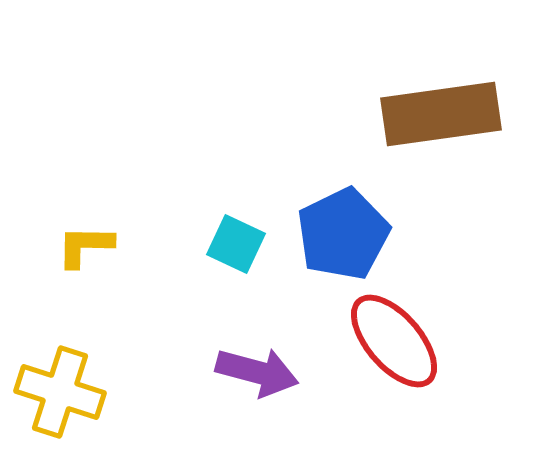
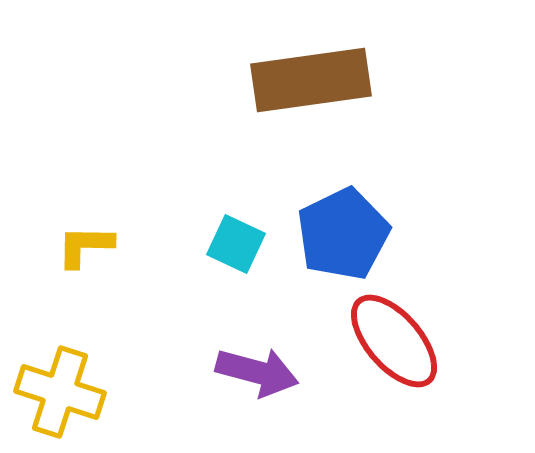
brown rectangle: moved 130 px left, 34 px up
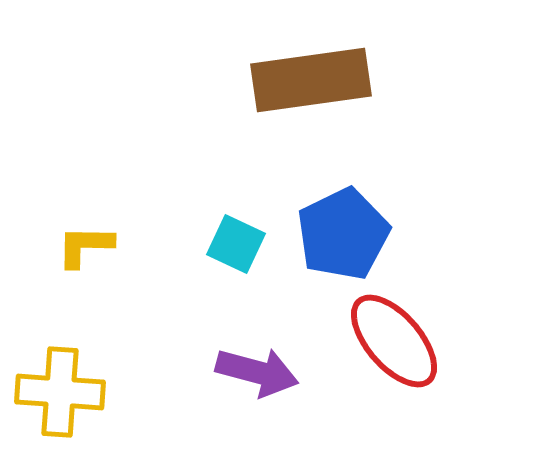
yellow cross: rotated 14 degrees counterclockwise
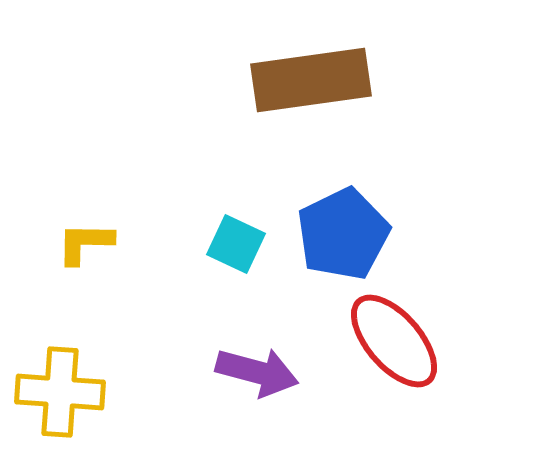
yellow L-shape: moved 3 px up
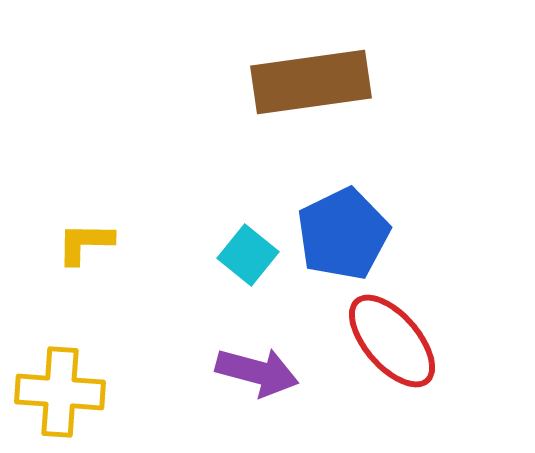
brown rectangle: moved 2 px down
cyan square: moved 12 px right, 11 px down; rotated 14 degrees clockwise
red ellipse: moved 2 px left
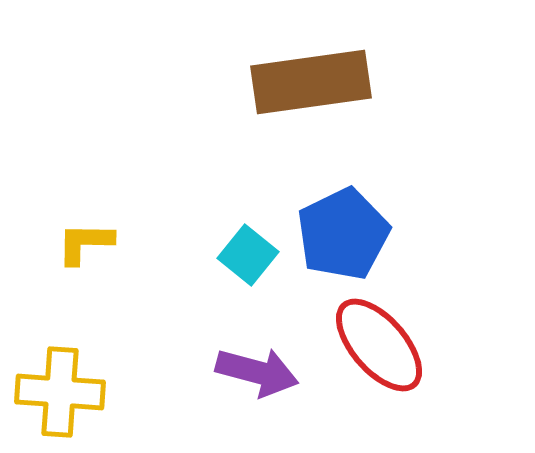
red ellipse: moved 13 px left, 4 px down
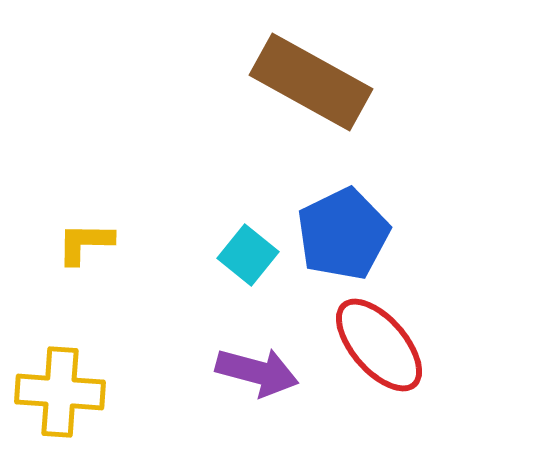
brown rectangle: rotated 37 degrees clockwise
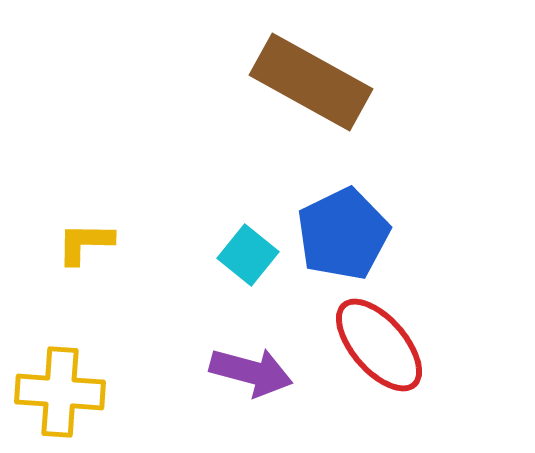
purple arrow: moved 6 px left
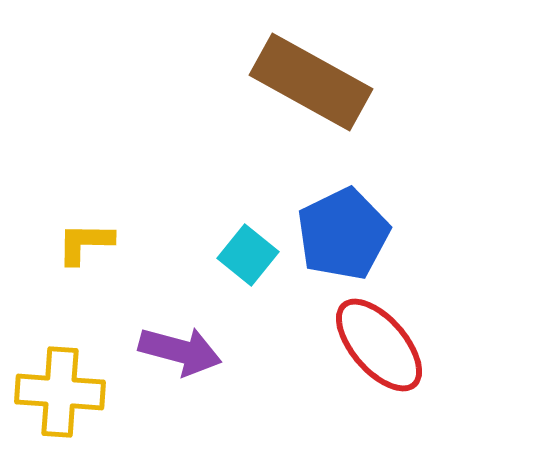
purple arrow: moved 71 px left, 21 px up
